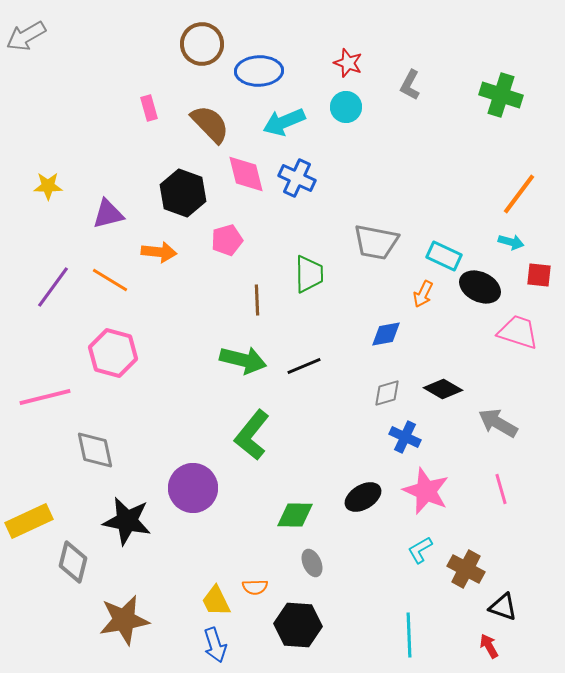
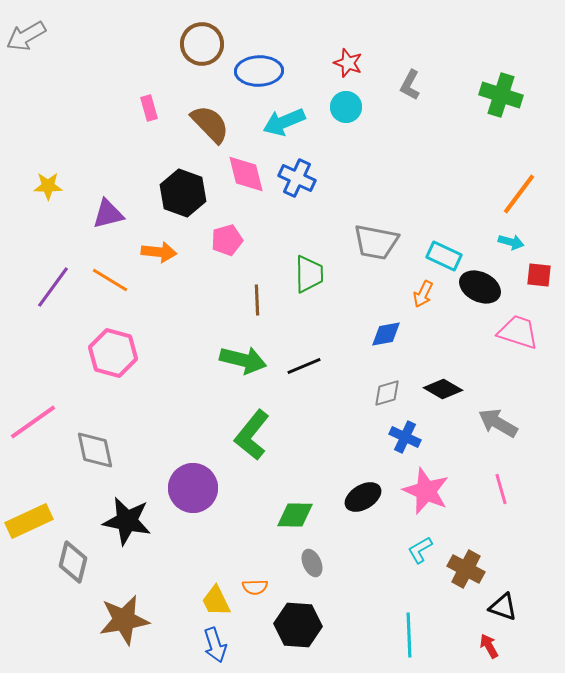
pink line at (45, 397): moved 12 px left, 25 px down; rotated 21 degrees counterclockwise
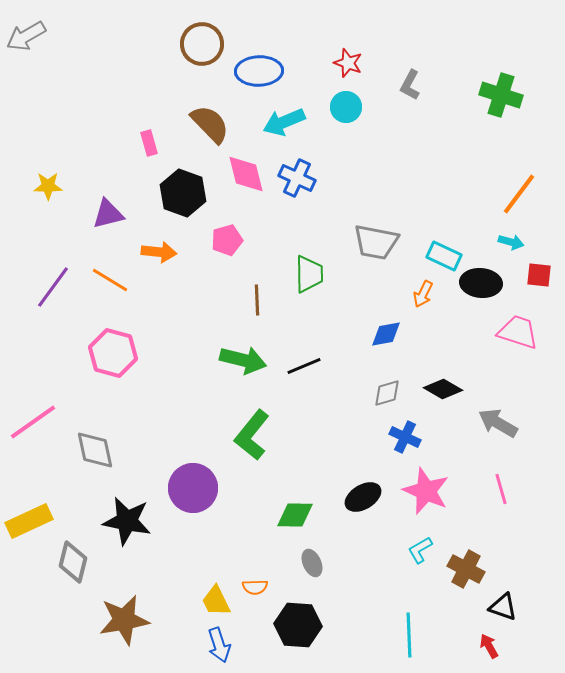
pink rectangle at (149, 108): moved 35 px down
black ellipse at (480, 287): moved 1 px right, 4 px up; rotated 21 degrees counterclockwise
blue arrow at (215, 645): moved 4 px right
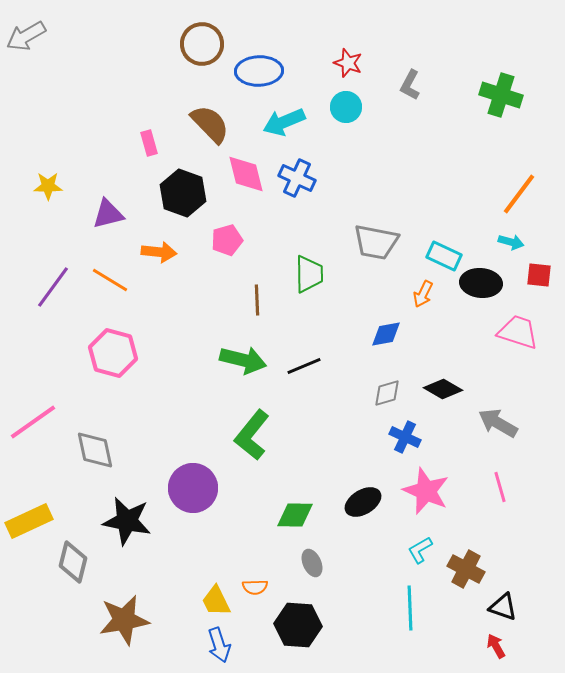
pink line at (501, 489): moved 1 px left, 2 px up
black ellipse at (363, 497): moved 5 px down
cyan line at (409, 635): moved 1 px right, 27 px up
red arrow at (489, 646): moved 7 px right
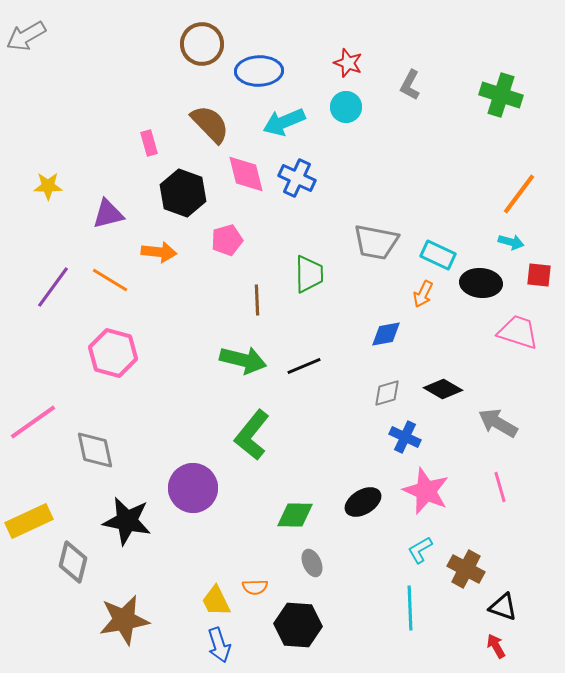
cyan rectangle at (444, 256): moved 6 px left, 1 px up
